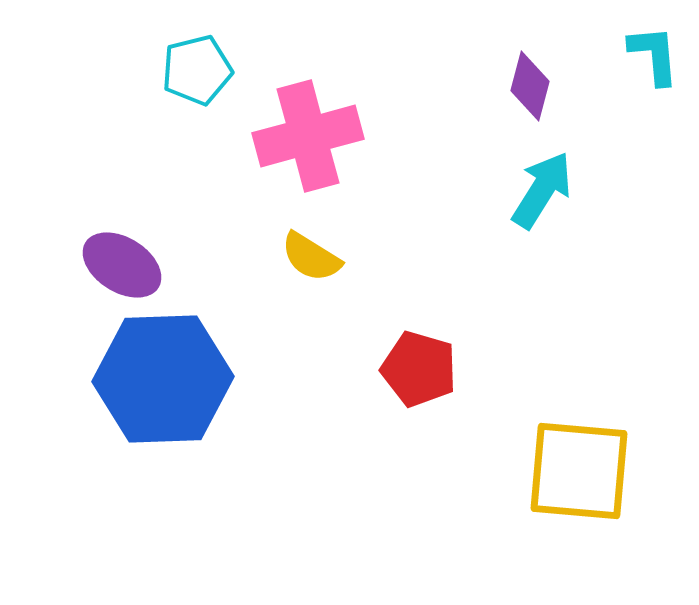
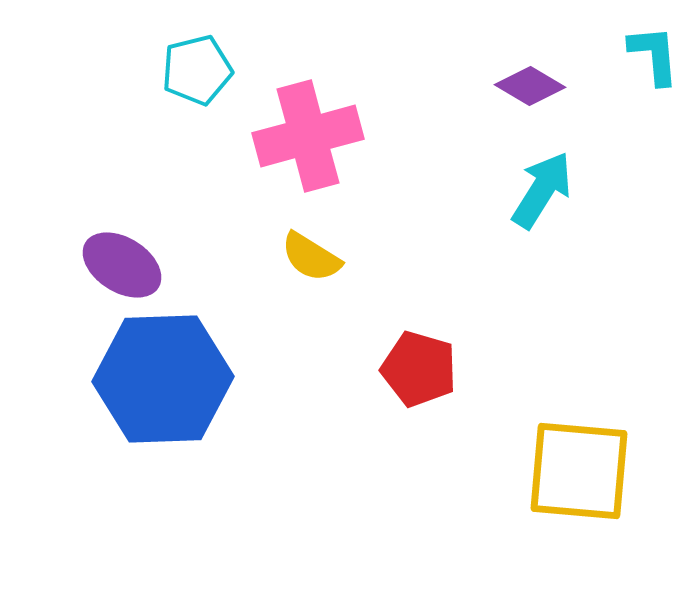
purple diamond: rotated 74 degrees counterclockwise
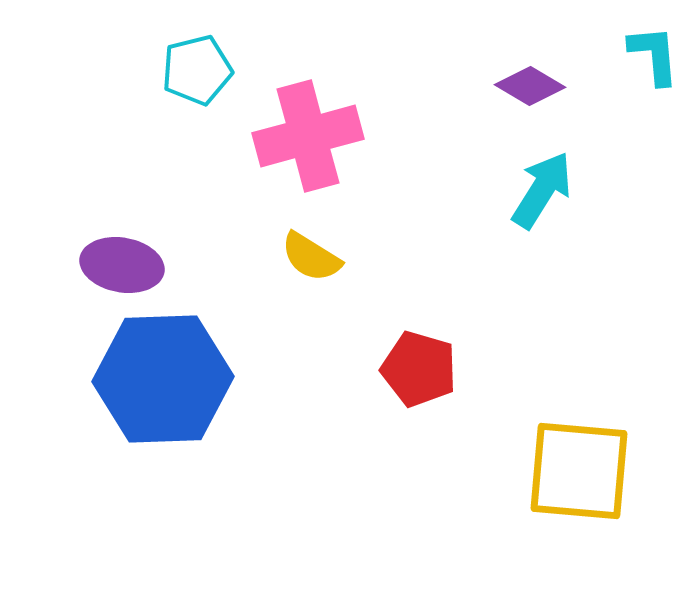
purple ellipse: rotated 22 degrees counterclockwise
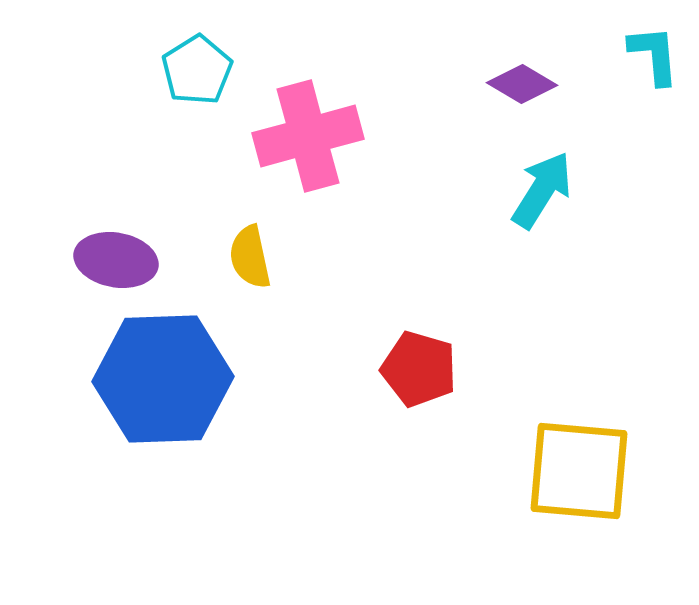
cyan pentagon: rotated 18 degrees counterclockwise
purple diamond: moved 8 px left, 2 px up
yellow semicircle: moved 61 px left; rotated 46 degrees clockwise
purple ellipse: moved 6 px left, 5 px up
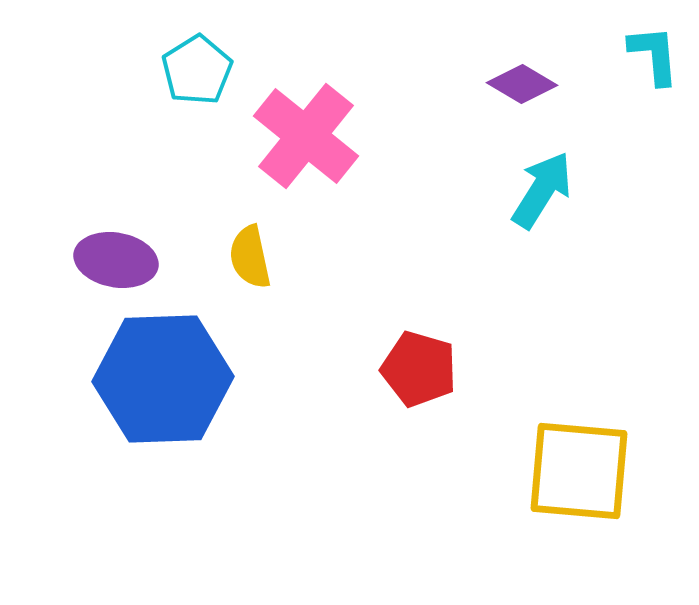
pink cross: moved 2 px left; rotated 36 degrees counterclockwise
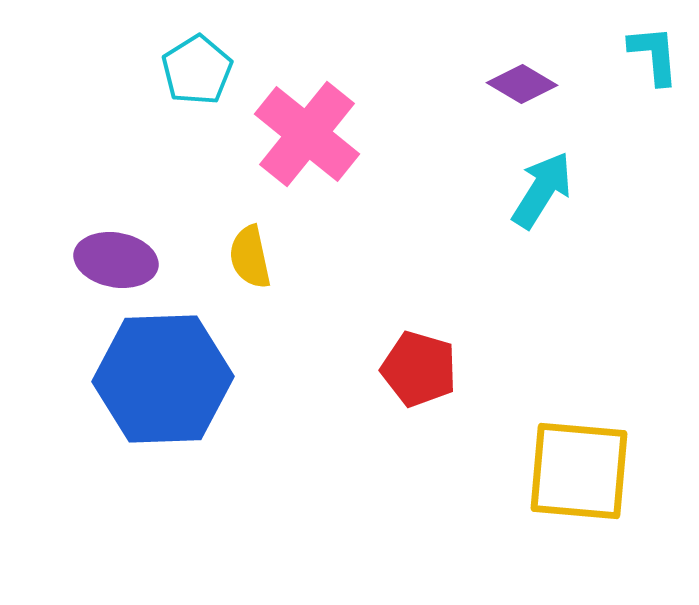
pink cross: moved 1 px right, 2 px up
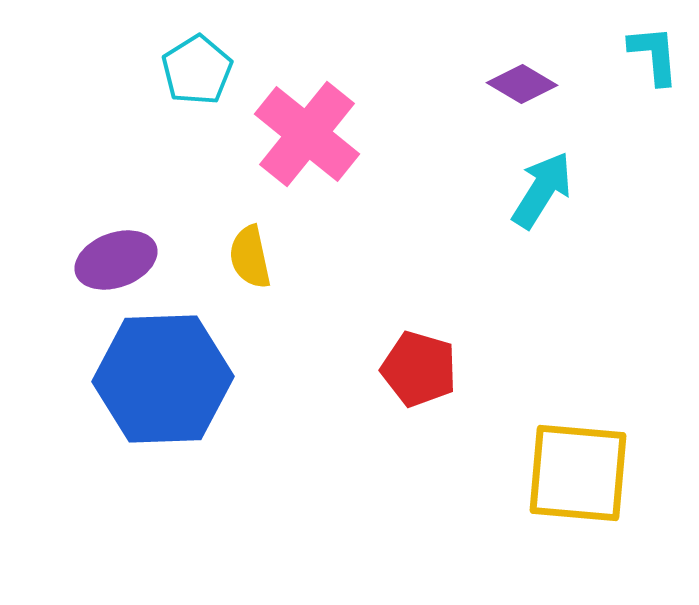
purple ellipse: rotated 30 degrees counterclockwise
yellow square: moved 1 px left, 2 px down
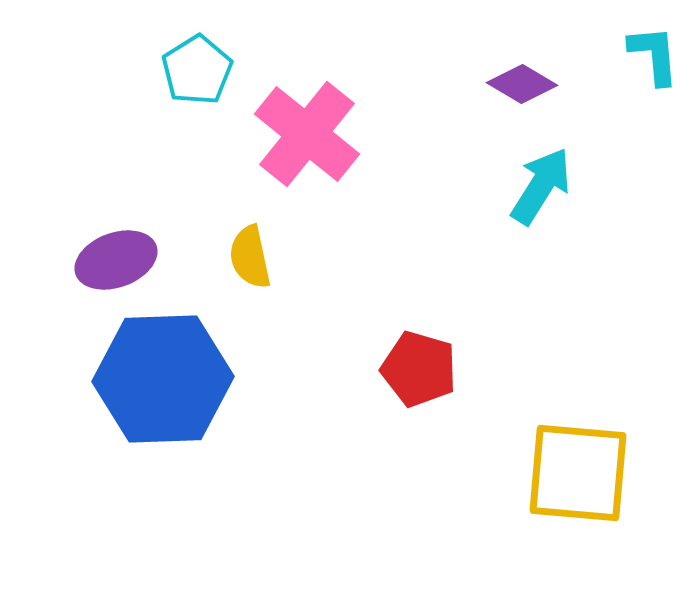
cyan arrow: moved 1 px left, 4 px up
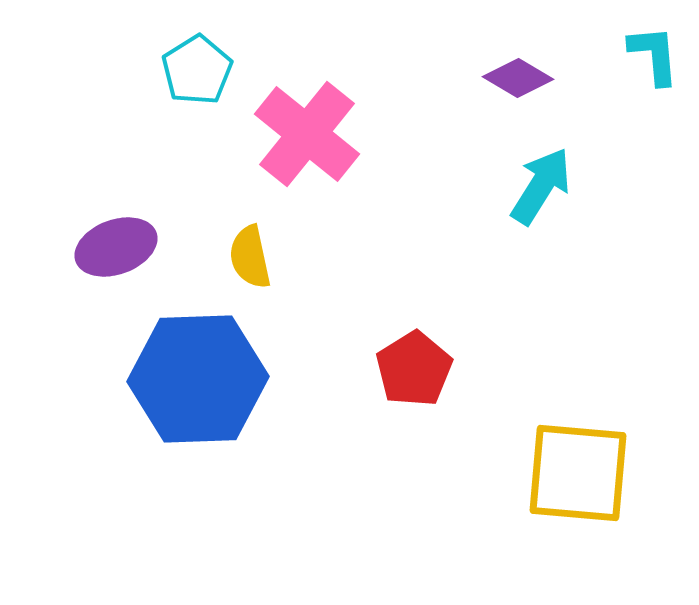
purple diamond: moved 4 px left, 6 px up
purple ellipse: moved 13 px up
red pentagon: moved 5 px left; rotated 24 degrees clockwise
blue hexagon: moved 35 px right
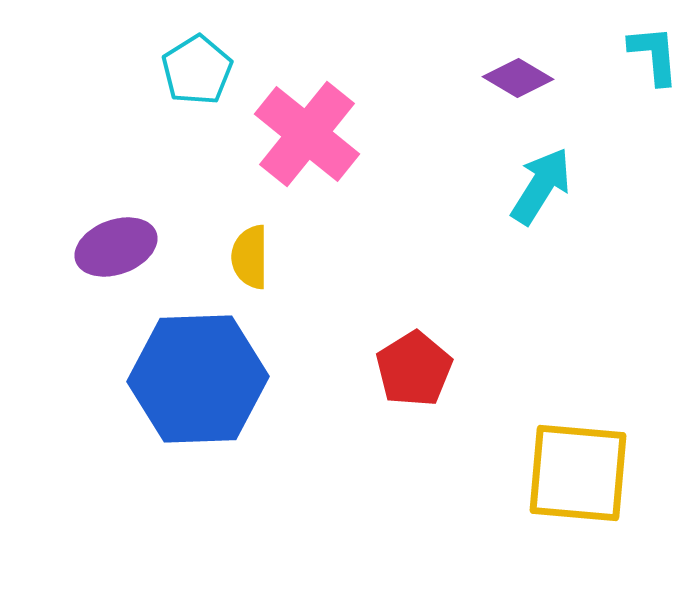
yellow semicircle: rotated 12 degrees clockwise
